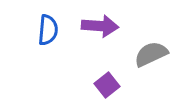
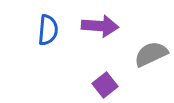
purple square: moved 2 px left
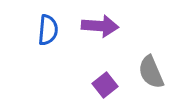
gray semicircle: moved 18 px down; rotated 88 degrees counterclockwise
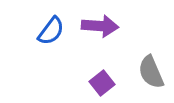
blue semicircle: moved 3 px right, 1 px down; rotated 32 degrees clockwise
purple square: moved 3 px left, 2 px up
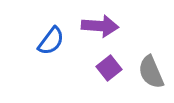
blue semicircle: moved 10 px down
purple square: moved 7 px right, 15 px up
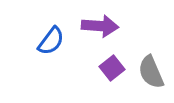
purple square: moved 3 px right
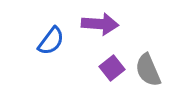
purple arrow: moved 2 px up
gray semicircle: moved 3 px left, 2 px up
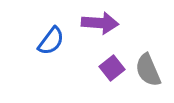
purple arrow: moved 1 px up
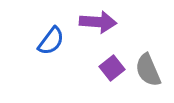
purple arrow: moved 2 px left, 1 px up
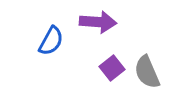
blue semicircle: rotated 8 degrees counterclockwise
gray semicircle: moved 1 px left, 2 px down
